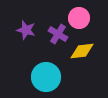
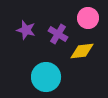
pink circle: moved 9 px right
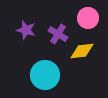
cyan circle: moved 1 px left, 2 px up
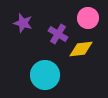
purple star: moved 3 px left, 7 px up
yellow diamond: moved 1 px left, 2 px up
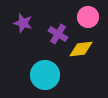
pink circle: moved 1 px up
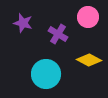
yellow diamond: moved 8 px right, 11 px down; rotated 35 degrees clockwise
cyan circle: moved 1 px right, 1 px up
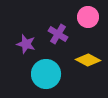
purple star: moved 3 px right, 21 px down
yellow diamond: moved 1 px left
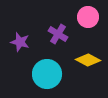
purple star: moved 6 px left, 2 px up
cyan circle: moved 1 px right
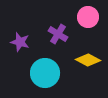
cyan circle: moved 2 px left, 1 px up
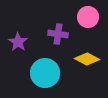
purple cross: rotated 24 degrees counterclockwise
purple star: moved 2 px left; rotated 18 degrees clockwise
yellow diamond: moved 1 px left, 1 px up
